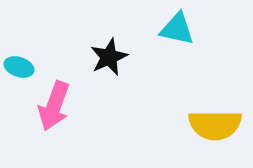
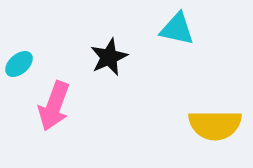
cyan ellipse: moved 3 px up; rotated 60 degrees counterclockwise
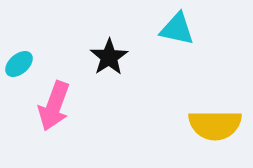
black star: rotated 9 degrees counterclockwise
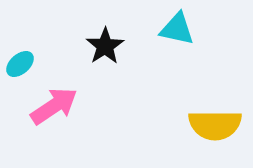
black star: moved 4 px left, 11 px up
cyan ellipse: moved 1 px right
pink arrow: rotated 144 degrees counterclockwise
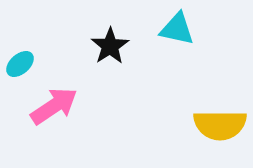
black star: moved 5 px right
yellow semicircle: moved 5 px right
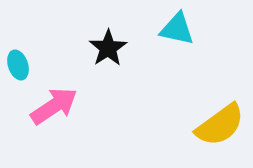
black star: moved 2 px left, 2 px down
cyan ellipse: moved 2 px left, 1 px down; rotated 68 degrees counterclockwise
yellow semicircle: rotated 36 degrees counterclockwise
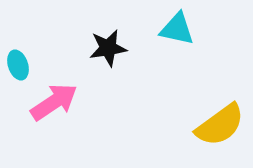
black star: rotated 24 degrees clockwise
pink arrow: moved 4 px up
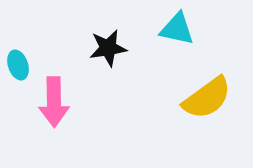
pink arrow: rotated 123 degrees clockwise
yellow semicircle: moved 13 px left, 27 px up
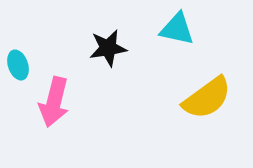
pink arrow: rotated 15 degrees clockwise
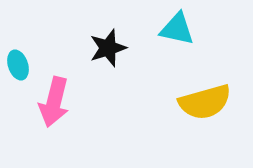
black star: rotated 9 degrees counterclockwise
yellow semicircle: moved 2 px left, 4 px down; rotated 20 degrees clockwise
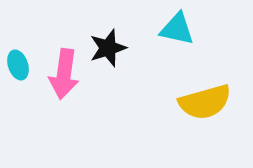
pink arrow: moved 10 px right, 28 px up; rotated 6 degrees counterclockwise
